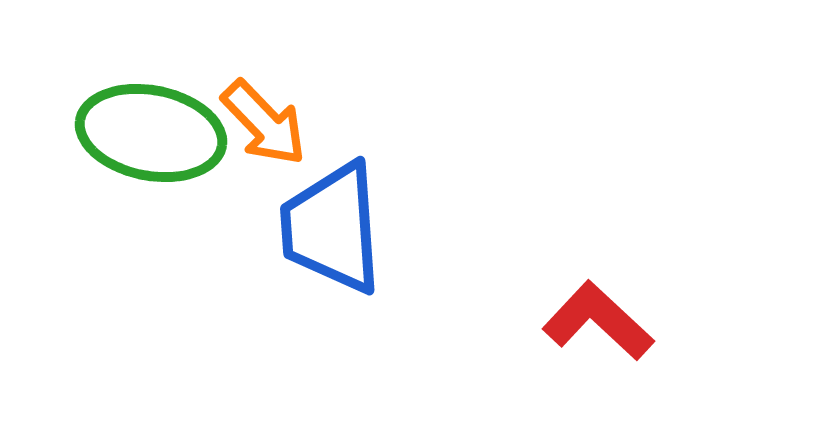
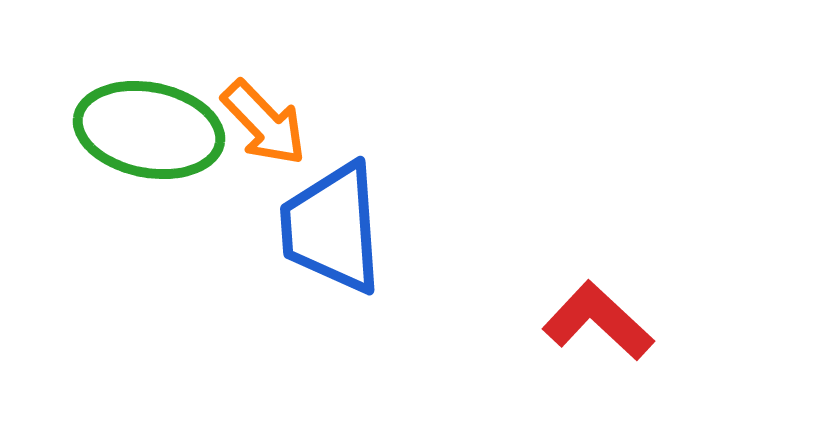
green ellipse: moved 2 px left, 3 px up
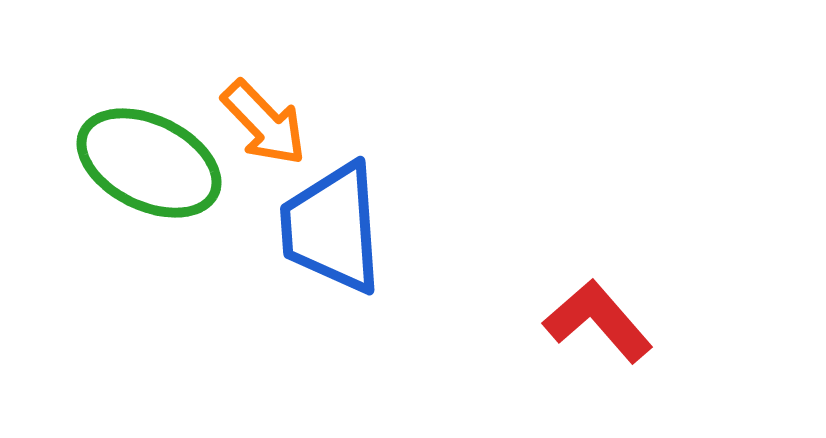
green ellipse: moved 33 px down; rotated 15 degrees clockwise
red L-shape: rotated 6 degrees clockwise
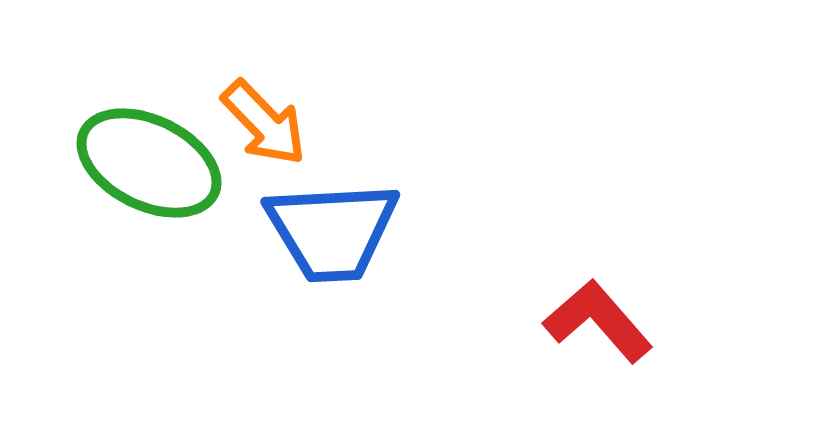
blue trapezoid: moved 3 px down; rotated 89 degrees counterclockwise
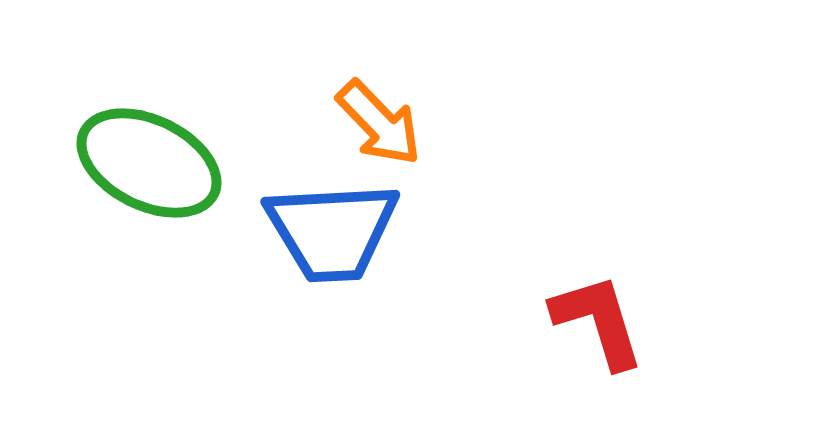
orange arrow: moved 115 px right
red L-shape: rotated 24 degrees clockwise
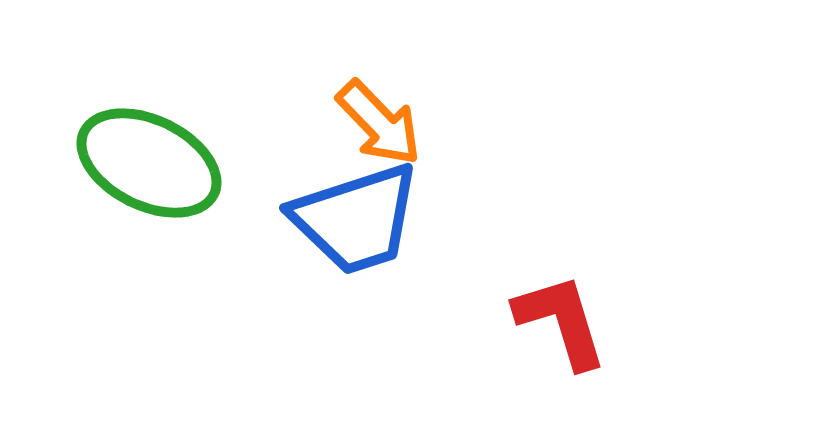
blue trapezoid: moved 24 px right, 12 px up; rotated 15 degrees counterclockwise
red L-shape: moved 37 px left
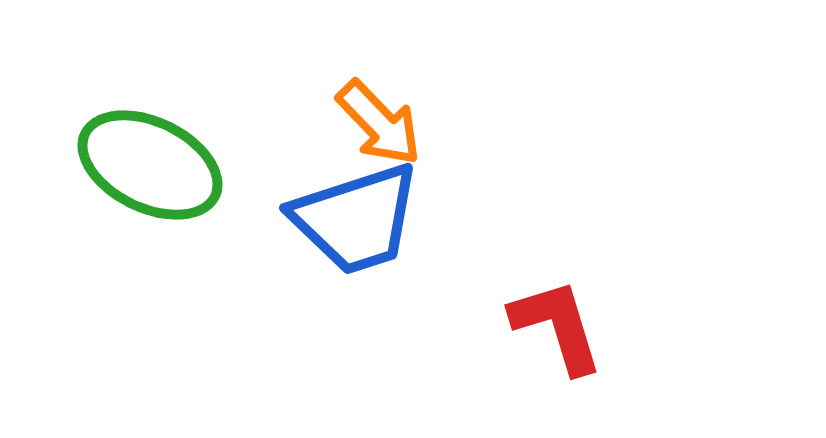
green ellipse: moved 1 px right, 2 px down
red L-shape: moved 4 px left, 5 px down
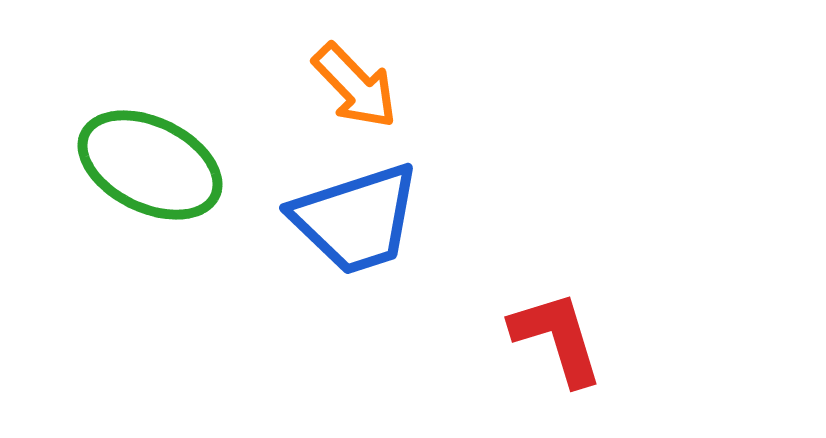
orange arrow: moved 24 px left, 37 px up
red L-shape: moved 12 px down
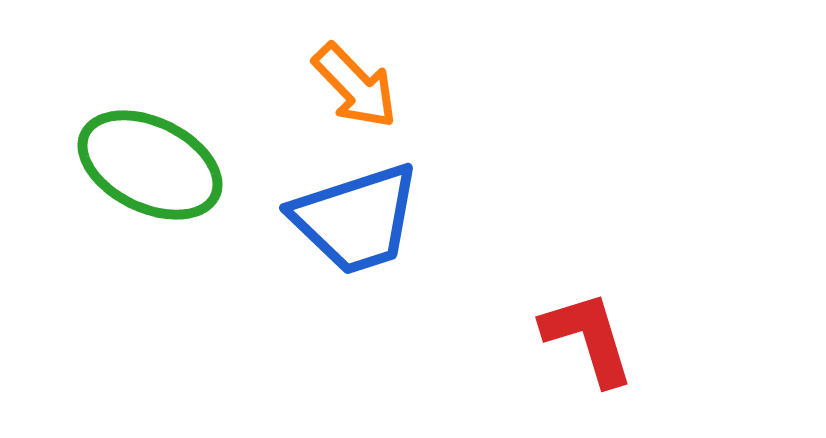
red L-shape: moved 31 px right
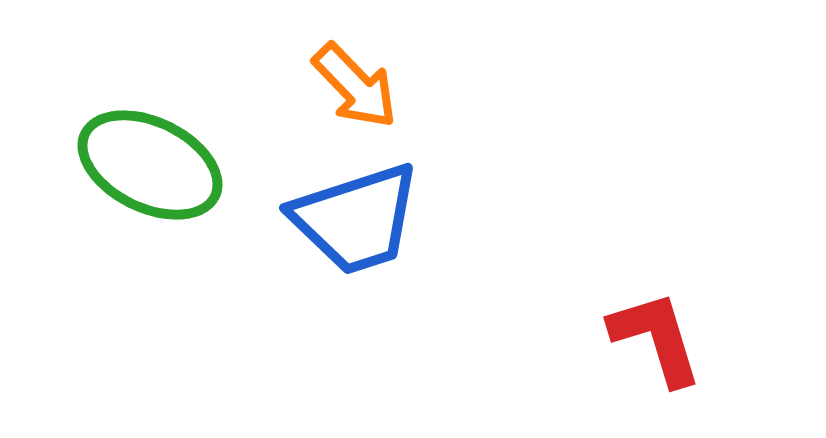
red L-shape: moved 68 px right
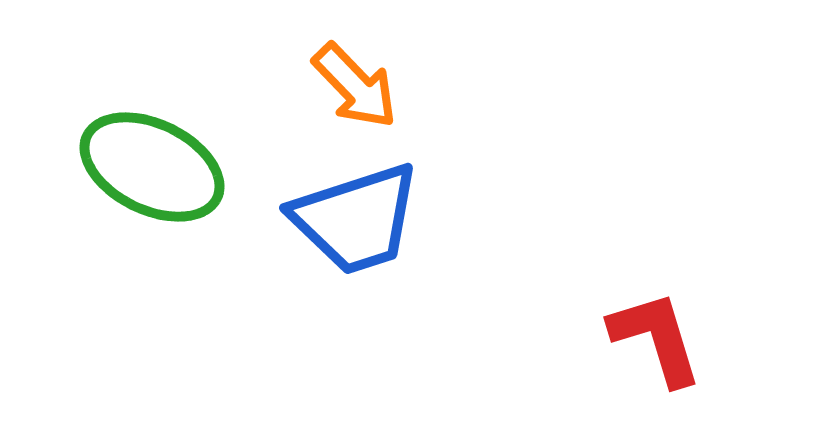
green ellipse: moved 2 px right, 2 px down
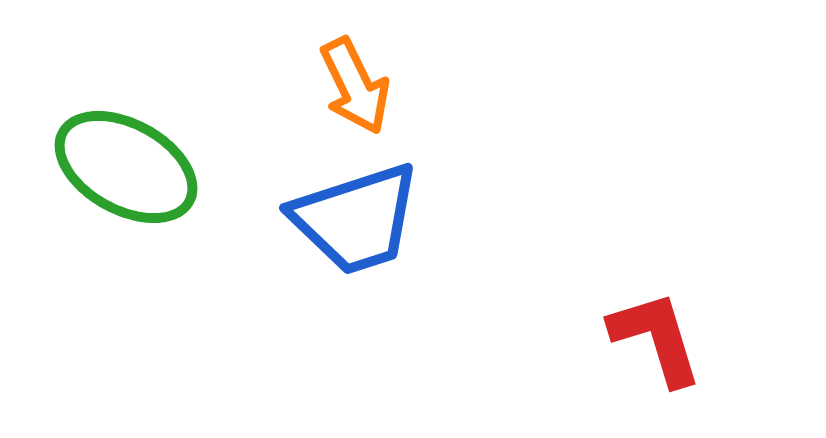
orange arrow: rotated 18 degrees clockwise
green ellipse: moved 26 px left; rotated 3 degrees clockwise
